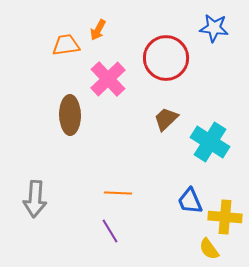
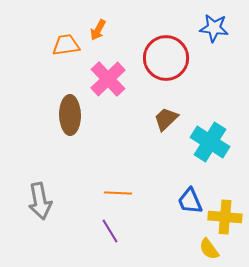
gray arrow: moved 5 px right, 2 px down; rotated 15 degrees counterclockwise
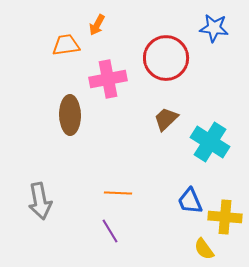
orange arrow: moved 1 px left, 5 px up
pink cross: rotated 33 degrees clockwise
yellow semicircle: moved 5 px left
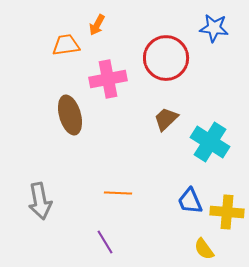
brown ellipse: rotated 15 degrees counterclockwise
yellow cross: moved 2 px right, 5 px up
purple line: moved 5 px left, 11 px down
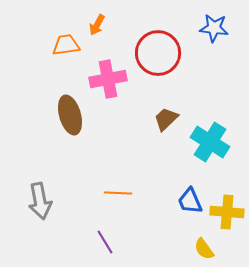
red circle: moved 8 px left, 5 px up
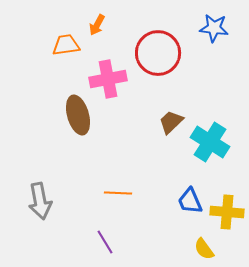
brown ellipse: moved 8 px right
brown trapezoid: moved 5 px right, 3 px down
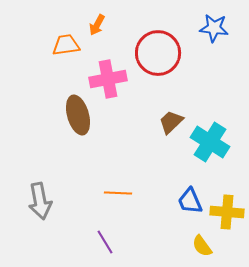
yellow semicircle: moved 2 px left, 3 px up
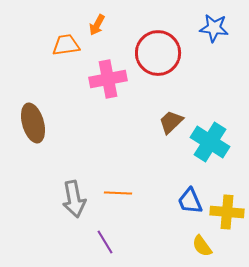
brown ellipse: moved 45 px left, 8 px down
gray arrow: moved 34 px right, 2 px up
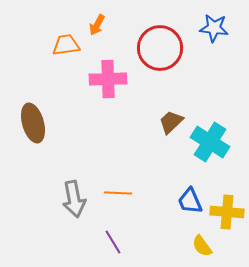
red circle: moved 2 px right, 5 px up
pink cross: rotated 9 degrees clockwise
purple line: moved 8 px right
